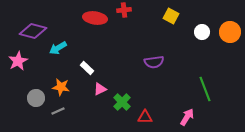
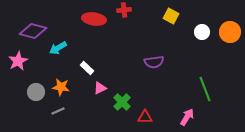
red ellipse: moved 1 px left, 1 px down
pink triangle: moved 1 px up
gray circle: moved 6 px up
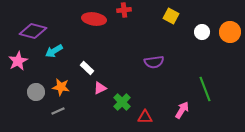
cyan arrow: moved 4 px left, 3 px down
pink arrow: moved 5 px left, 7 px up
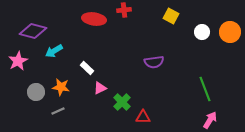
pink arrow: moved 28 px right, 10 px down
red triangle: moved 2 px left
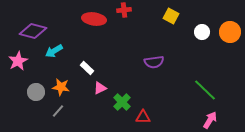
green line: moved 1 px down; rotated 25 degrees counterclockwise
gray line: rotated 24 degrees counterclockwise
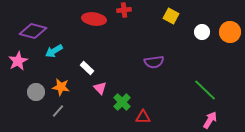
pink triangle: rotated 48 degrees counterclockwise
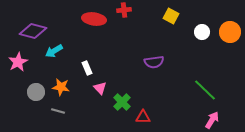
pink star: moved 1 px down
white rectangle: rotated 24 degrees clockwise
gray line: rotated 64 degrees clockwise
pink arrow: moved 2 px right
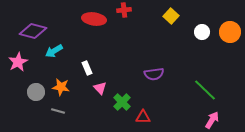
yellow square: rotated 14 degrees clockwise
purple semicircle: moved 12 px down
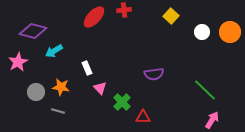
red ellipse: moved 2 px up; rotated 55 degrees counterclockwise
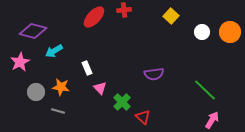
pink star: moved 2 px right
red triangle: rotated 42 degrees clockwise
